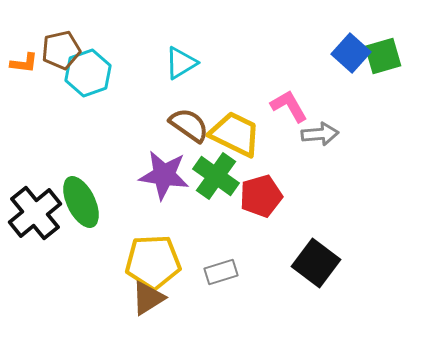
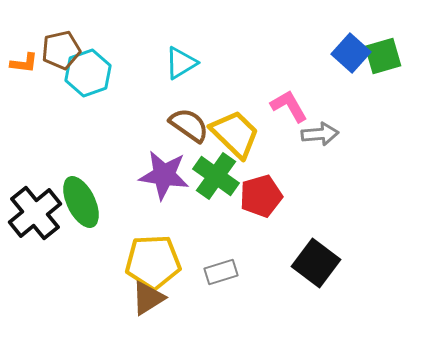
yellow trapezoid: rotated 18 degrees clockwise
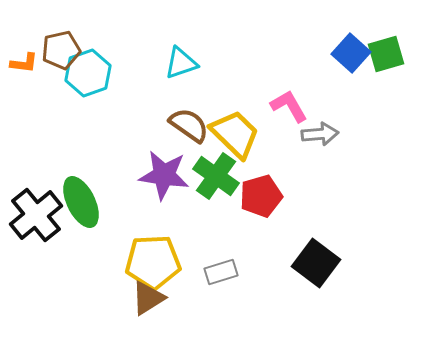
green square: moved 3 px right, 2 px up
cyan triangle: rotated 12 degrees clockwise
black cross: moved 1 px right, 2 px down
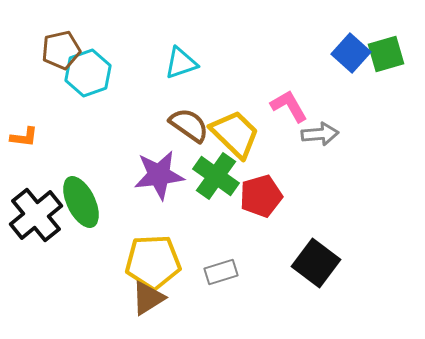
orange L-shape: moved 74 px down
purple star: moved 5 px left; rotated 15 degrees counterclockwise
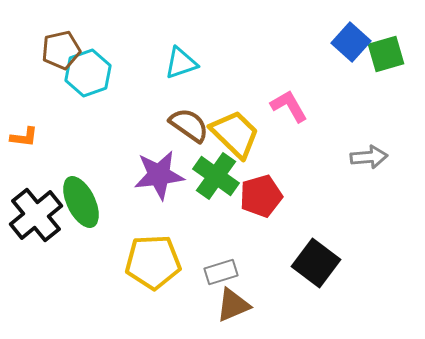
blue square: moved 11 px up
gray arrow: moved 49 px right, 23 px down
brown triangle: moved 85 px right, 7 px down; rotated 9 degrees clockwise
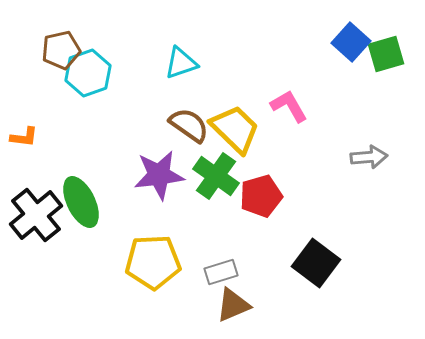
yellow trapezoid: moved 5 px up
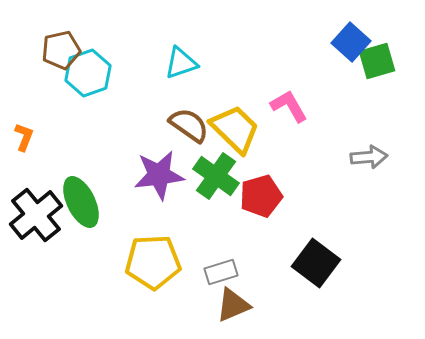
green square: moved 9 px left, 7 px down
orange L-shape: rotated 76 degrees counterclockwise
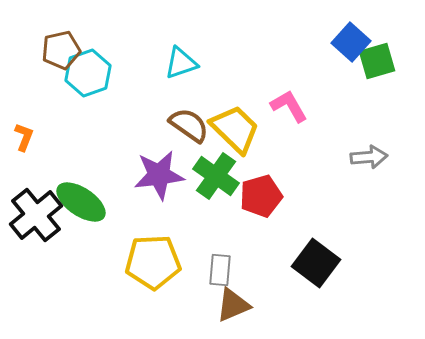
green ellipse: rotated 30 degrees counterclockwise
gray rectangle: moved 1 px left, 2 px up; rotated 68 degrees counterclockwise
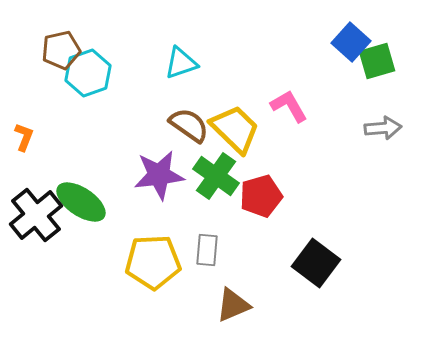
gray arrow: moved 14 px right, 29 px up
gray rectangle: moved 13 px left, 20 px up
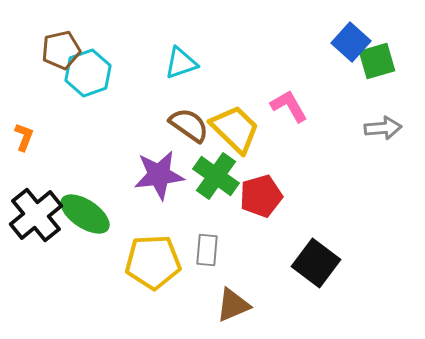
green ellipse: moved 4 px right, 12 px down
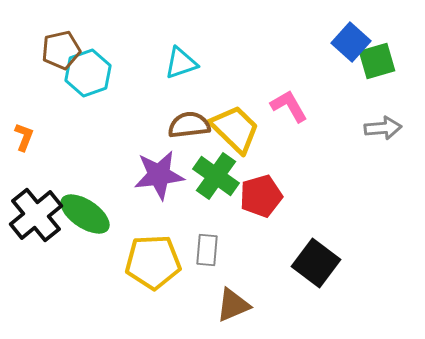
brown semicircle: rotated 42 degrees counterclockwise
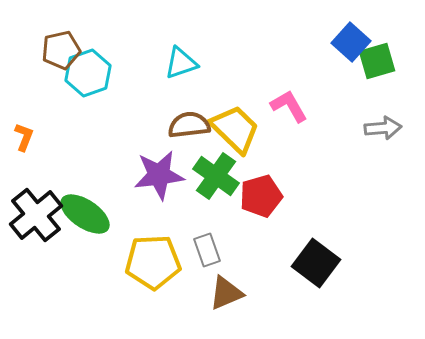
gray rectangle: rotated 24 degrees counterclockwise
brown triangle: moved 7 px left, 12 px up
